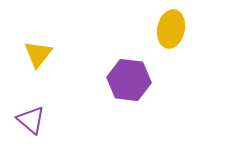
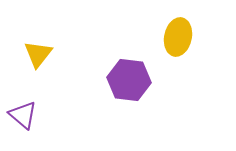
yellow ellipse: moved 7 px right, 8 px down
purple triangle: moved 8 px left, 5 px up
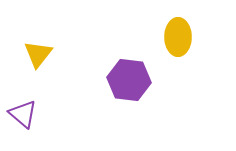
yellow ellipse: rotated 12 degrees counterclockwise
purple triangle: moved 1 px up
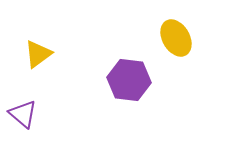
yellow ellipse: moved 2 px left, 1 px down; rotated 30 degrees counterclockwise
yellow triangle: rotated 16 degrees clockwise
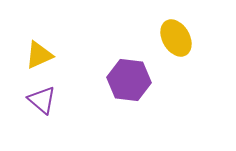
yellow triangle: moved 1 px right, 1 px down; rotated 12 degrees clockwise
purple triangle: moved 19 px right, 14 px up
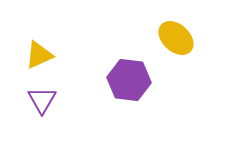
yellow ellipse: rotated 18 degrees counterclockwise
purple triangle: rotated 20 degrees clockwise
